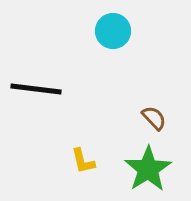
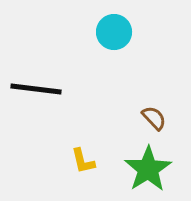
cyan circle: moved 1 px right, 1 px down
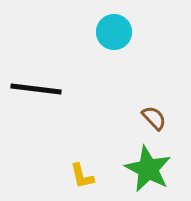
yellow L-shape: moved 1 px left, 15 px down
green star: rotated 12 degrees counterclockwise
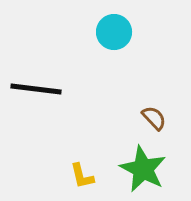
green star: moved 5 px left
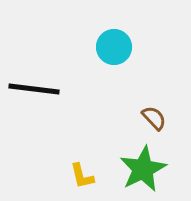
cyan circle: moved 15 px down
black line: moved 2 px left
green star: rotated 18 degrees clockwise
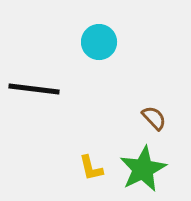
cyan circle: moved 15 px left, 5 px up
yellow L-shape: moved 9 px right, 8 px up
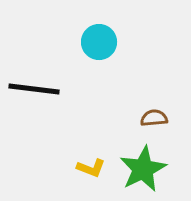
brown semicircle: rotated 52 degrees counterclockwise
yellow L-shape: rotated 56 degrees counterclockwise
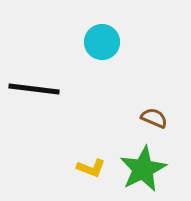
cyan circle: moved 3 px right
brown semicircle: rotated 28 degrees clockwise
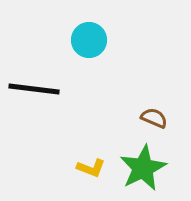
cyan circle: moved 13 px left, 2 px up
green star: moved 1 px up
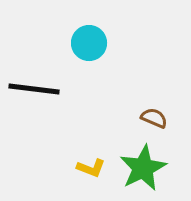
cyan circle: moved 3 px down
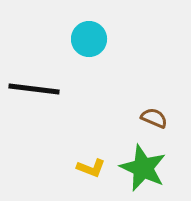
cyan circle: moved 4 px up
green star: rotated 21 degrees counterclockwise
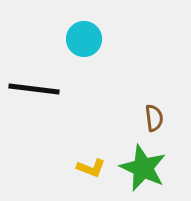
cyan circle: moved 5 px left
brown semicircle: rotated 60 degrees clockwise
